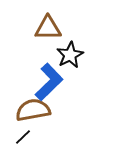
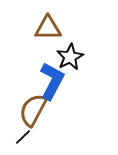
black star: moved 2 px down
blue L-shape: moved 3 px right, 1 px up; rotated 18 degrees counterclockwise
brown semicircle: rotated 52 degrees counterclockwise
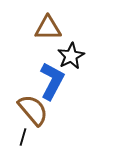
black star: moved 1 px right, 1 px up
brown semicircle: rotated 112 degrees clockwise
black line: rotated 30 degrees counterclockwise
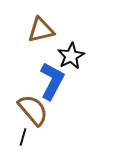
brown triangle: moved 7 px left, 2 px down; rotated 12 degrees counterclockwise
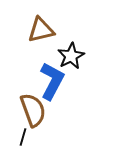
brown semicircle: rotated 20 degrees clockwise
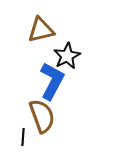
black star: moved 4 px left
brown semicircle: moved 9 px right, 6 px down
black line: rotated 12 degrees counterclockwise
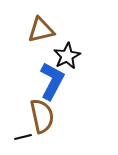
brown semicircle: rotated 8 degrees clockwise
black line: rotated 72 degrees clockwise
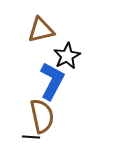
black line: moved 8 px right; rotated 18 degrees clockwise
